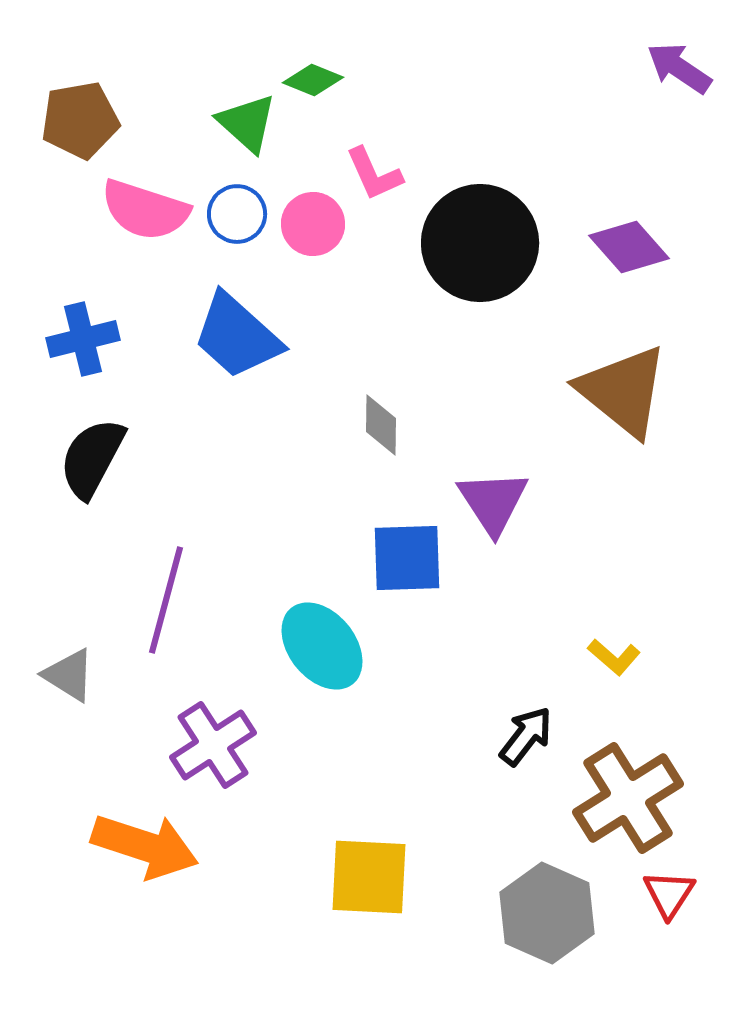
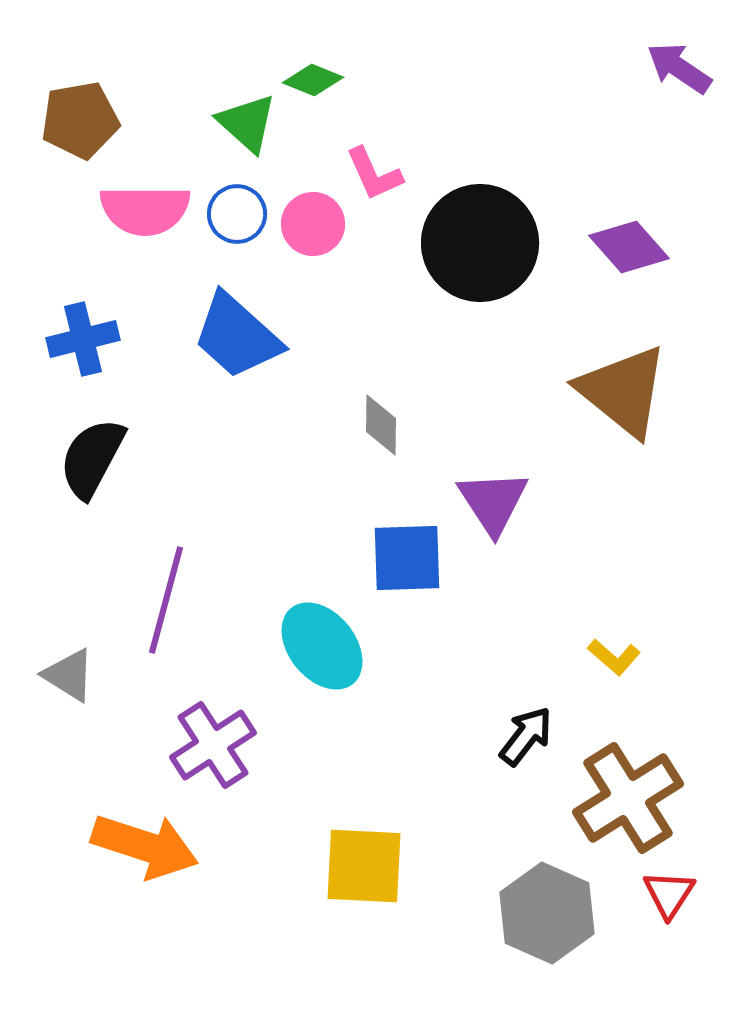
pink semicircle: rotated 18 degrees counterclockwise
yellow square: moved 5 px left, 11 px up
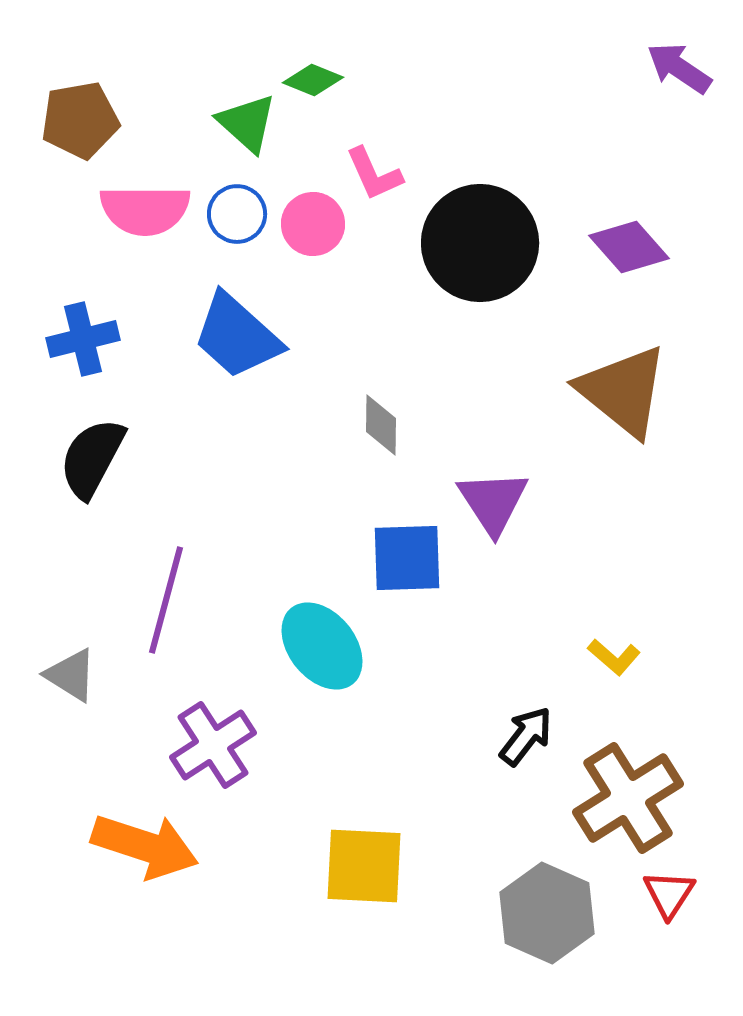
gray triangle: moved 2 px right
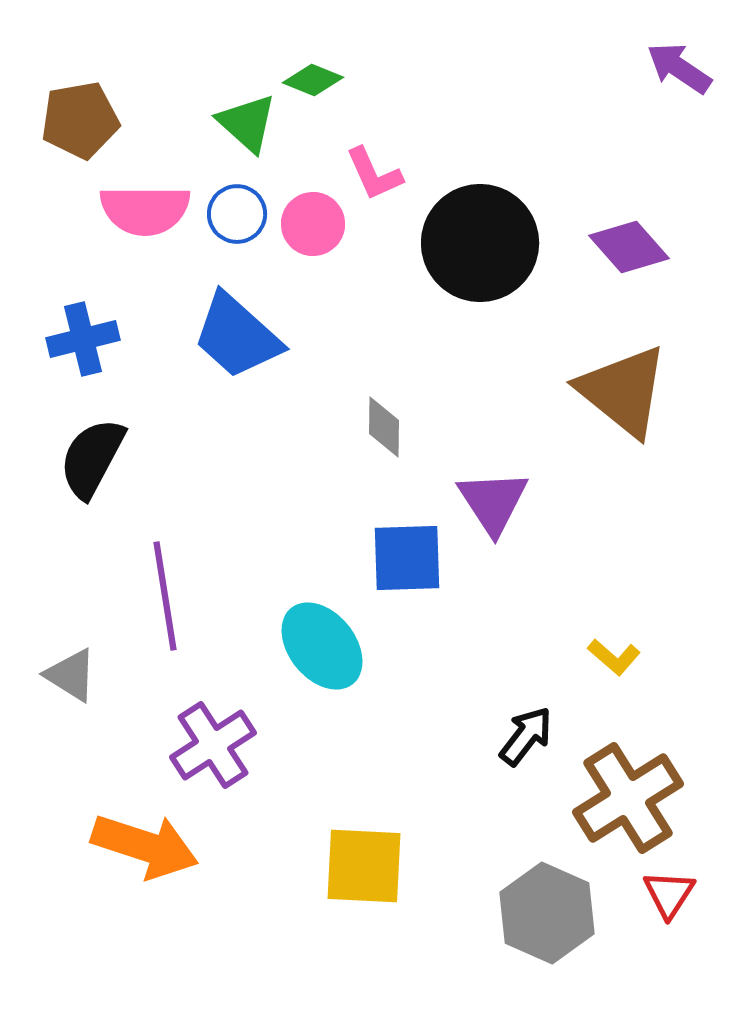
gray diamond: moved 3 px right, 2 px down
purple line: moved 1 px left, 4 px up; rotated 24 degrees counterclockwise
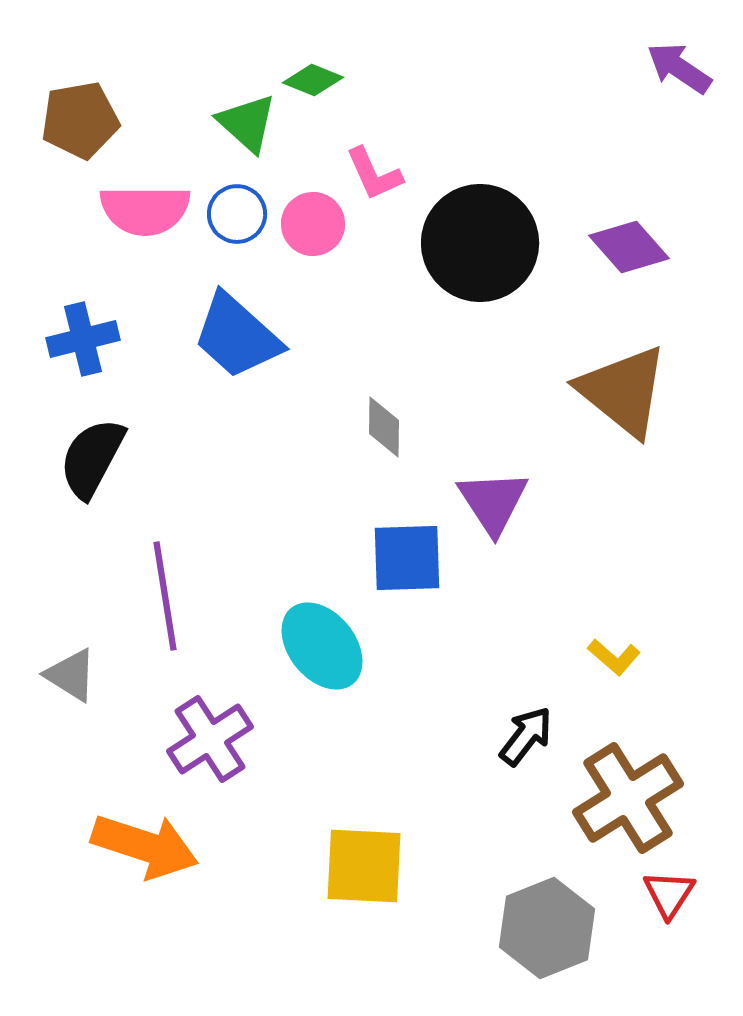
purple cross: moved 3 px left, 6 px up
gray hexagon: moved 15 px down; rotated 14 degrees clockwise
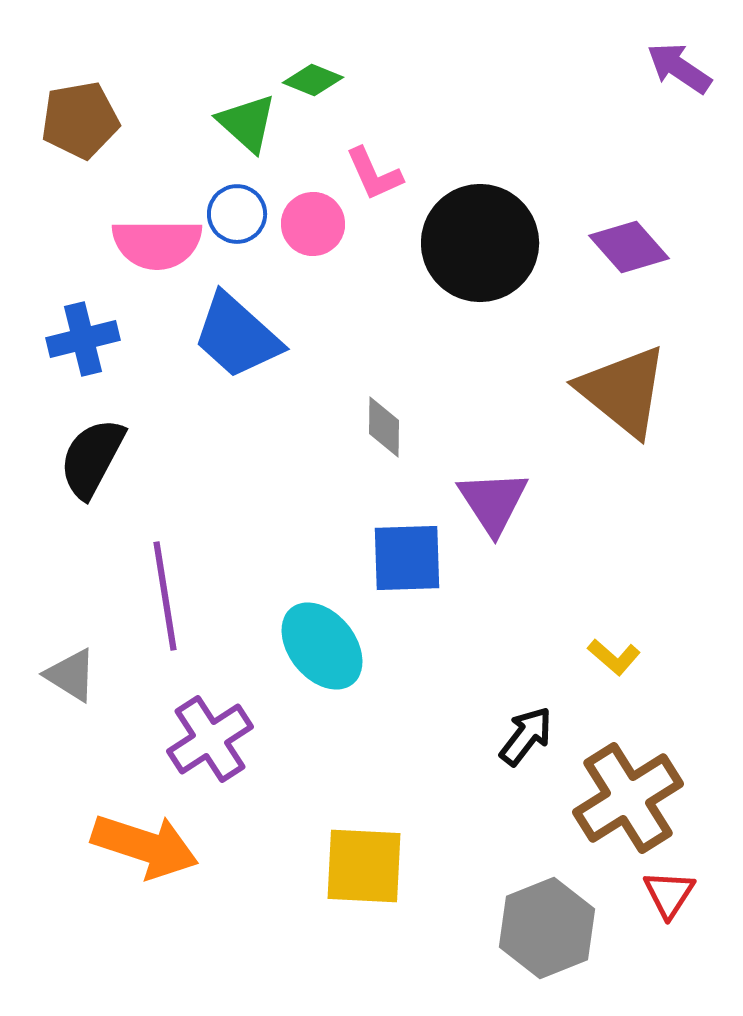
pink semicircle: moved 12 px right, 34 px down
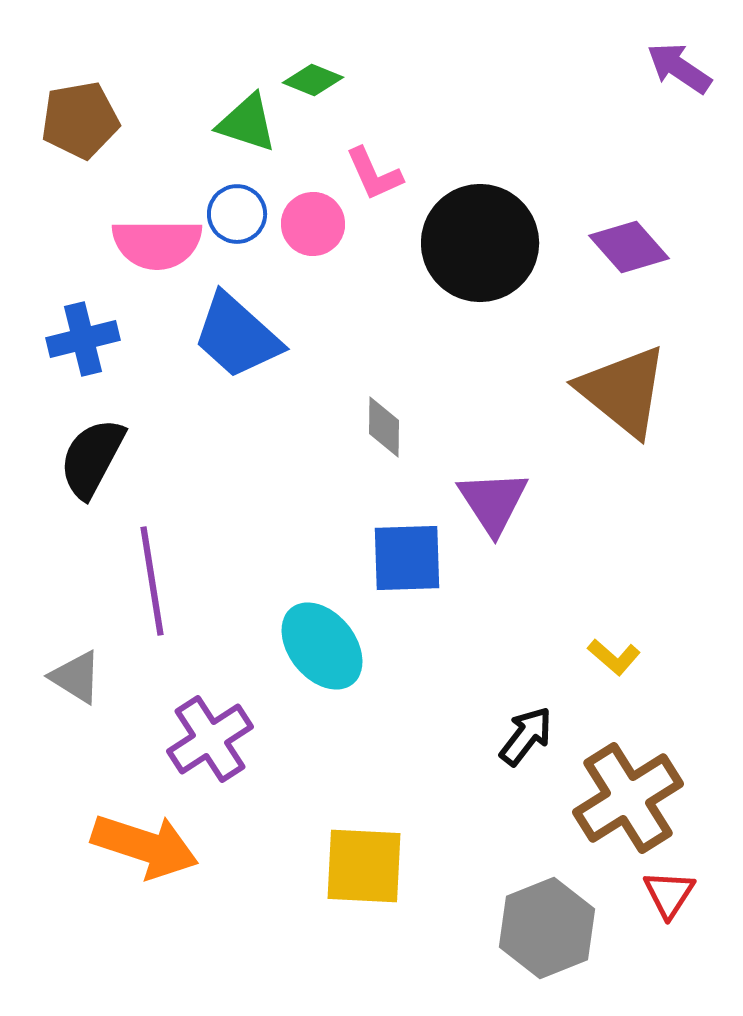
green triangle: rotated 24 degrees counterclockwise
purple line: moved 13 px left, 15 px up
gray triangle: moved 5 px right, 2 px down
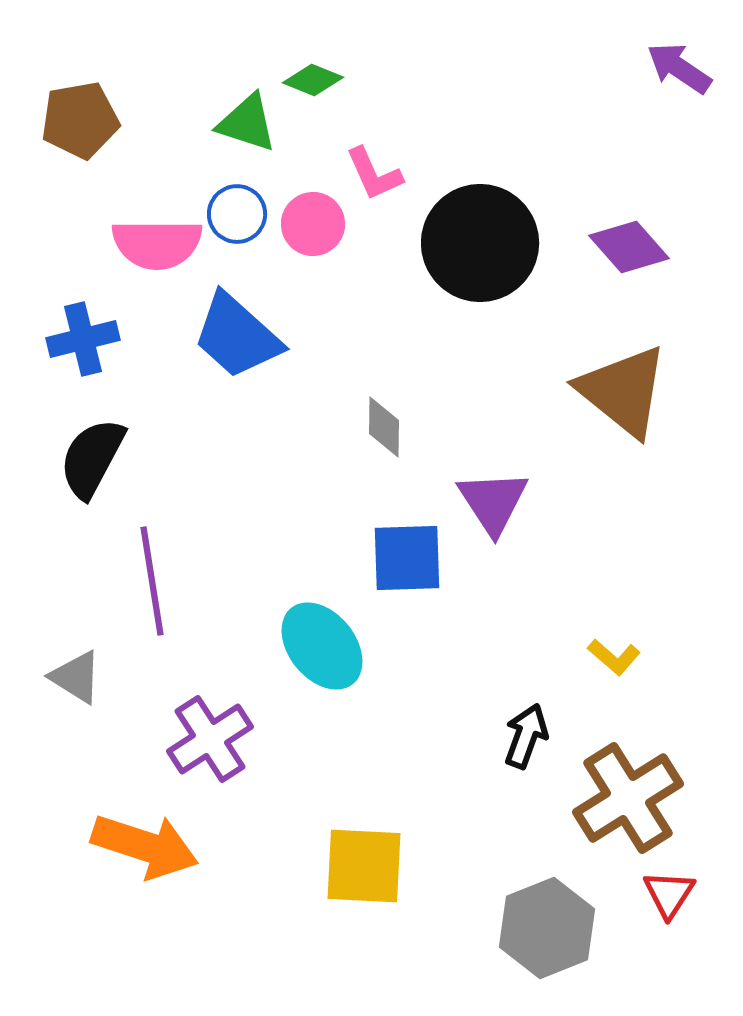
black arrow: rotated 18 degrees counterclockwise
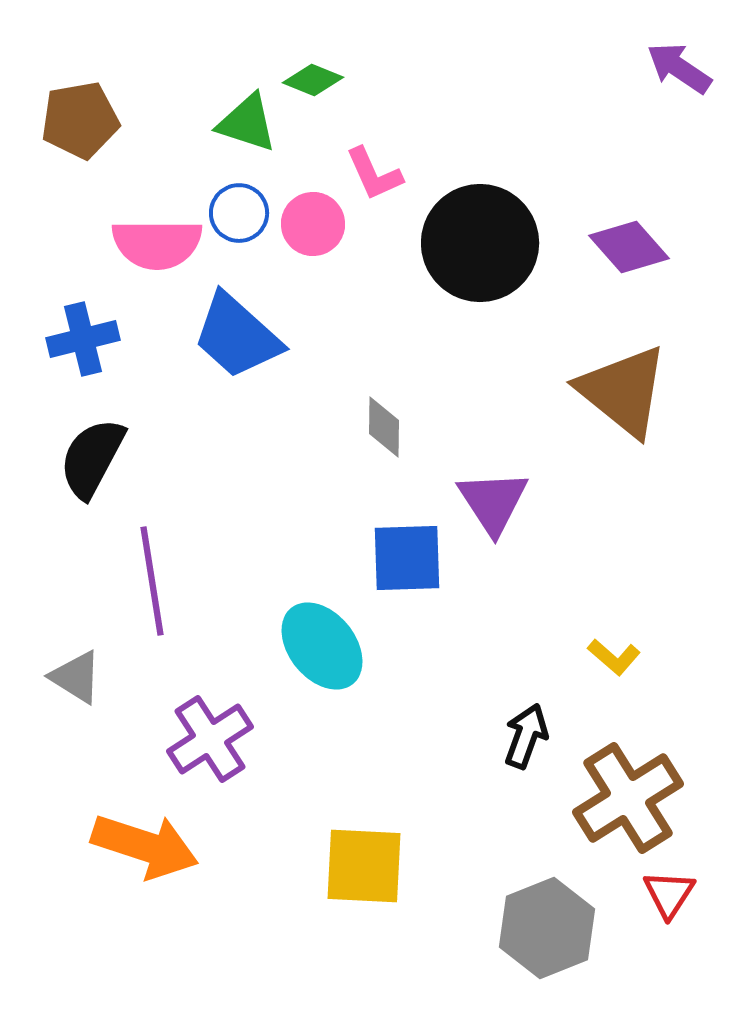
blue circle: moved 2 px right, 1 px up
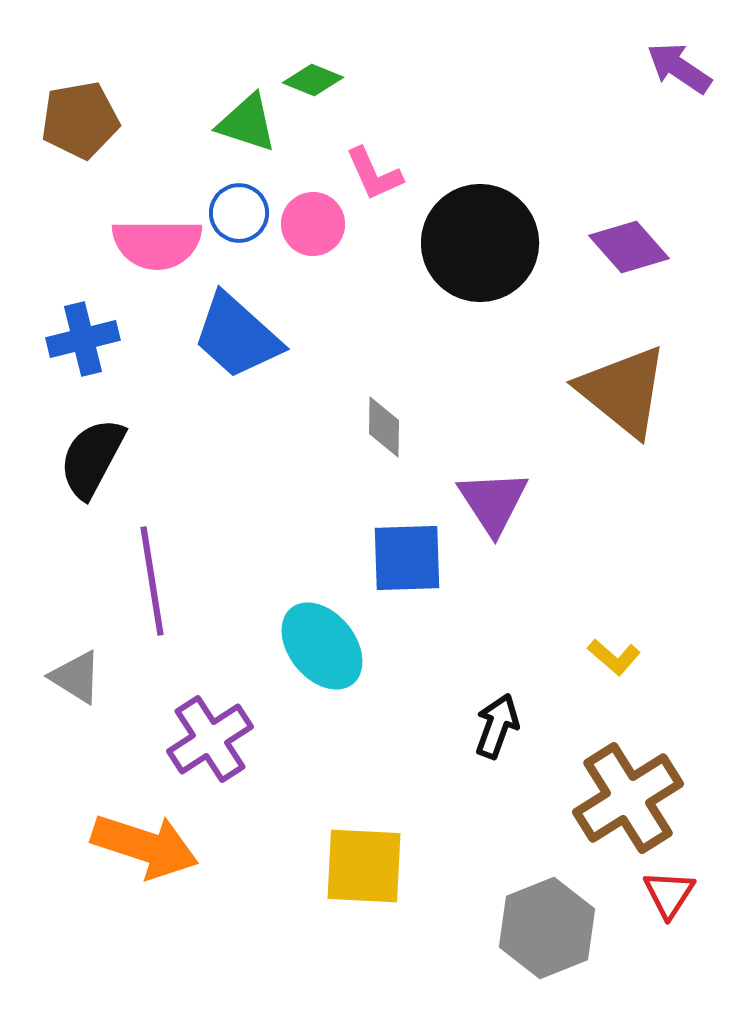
black arrow: moved 29 px left, 10 px up
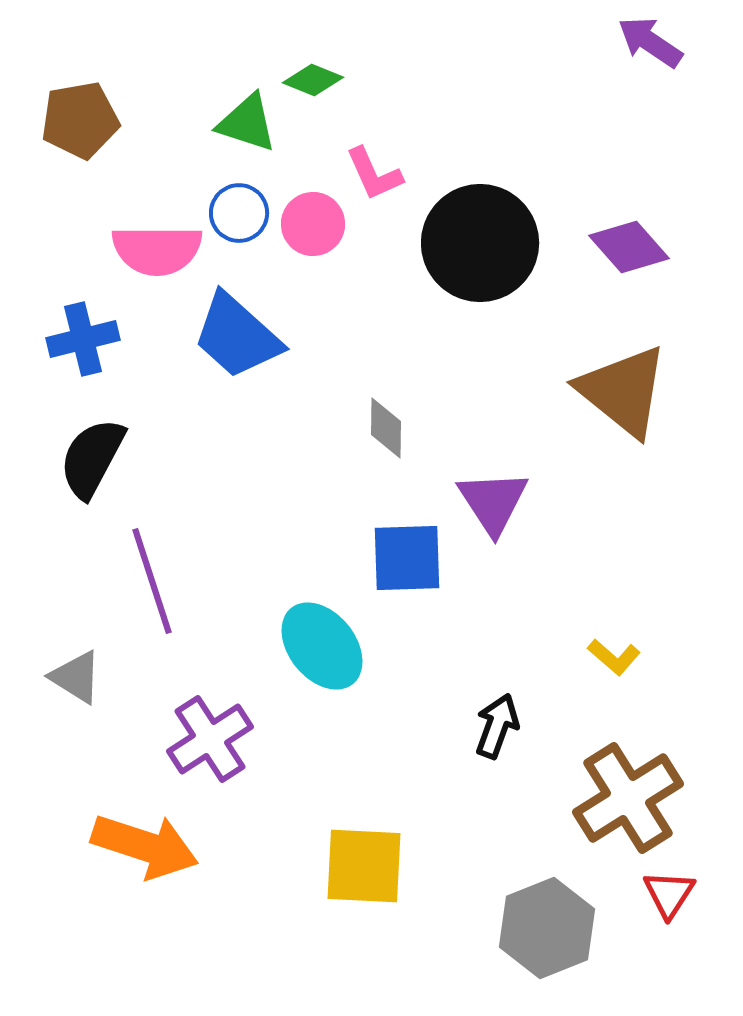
purple arrow: moved 29 px left, 26 px up
pink semicircle: moved 6 px down
gray diamond: moved 2 px right, 1 px down
purple line: rotated 9 degrees counterclockwise
